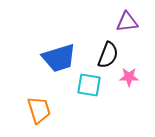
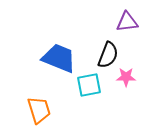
blue trapezoid: rotated 141 degrees counterclockwise
pink star: moved 3 px left
cyan square: rotated 20 degrees counterclockwise
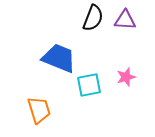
purple triangle: moved 2 px left, 2 px up; rotated 10 degrees clockwise
black semicircle: moved 15 px left, 37 px up
pink star: rotated 18 degrees counterclockwise
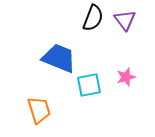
purple triangle: rotated 50 degrees clockwise
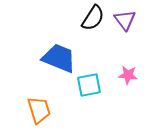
black semicircle: rotated 12 degrees clockwise
pink star: moved 2 px right, 2 px up; rotated 24 degrees clockwise
